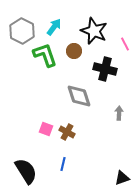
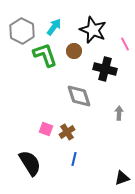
black star: moved 1 px left, 1 px up
brown cross: rotated 28 degrees clockwise
blue line: moved 11 px right, 5 px up
black semicircle: moved 4 px right, 8 px up
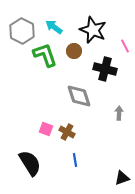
cyan arrow: rotated 90 degrees counterclockwise
pink line: moved 2 px down
brown cross: rotated 28 degrees counterclockwise
blue line: moved 1 px right, 1 px down; rotated 24 degrees counterclockwise
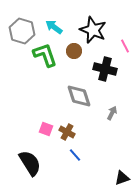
gray hexagon: rotated 10 degrees counterclockwise
gray arrow: moved 7 px left; rotated 24 degrees clockwise
blue line: moved 5 px up; rotated 32 degrees counterclockwise
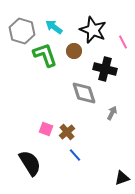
pink line: moved 2 px left, 4 px up
gray diamond: moved 5 px right, 3 px up
brown cross: rotated 21 degrees clockwise
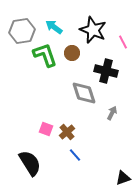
gray hexagon: rotated 25 degrees counterclockwise
brown circle: moved 2 px left, 2 px down
black cross: moved 1 px right, 2 px down
black triangle: moved 1 px right
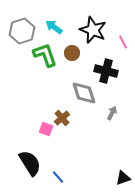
gray hexagon: rotated 10 degrees counterclockwise
brown cross: moved 5 px left, 14 px up
blue line: moved 17 px left, 22 px down
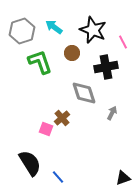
green L-shape: moved 5 px left, 7 px down
black cross: moved 4 px up; rotated 25 degrees counterclockwise
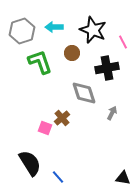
cyan arrow: rotated 36 degrees counterclockwise
black cross: moved 1 px right, 1 px down
pink square: moved 1 px left, 1 px up
black triangle: rotated 28 degrees clockwise
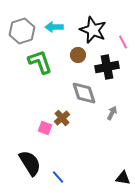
brown circle: moved 6 px right, 2 px down
black cross: moved 1 px up
